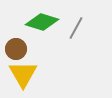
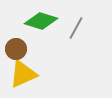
green diamond: moved 1 px left, 1 px up
yellow triangle: rotated 36 degrees clockwise
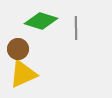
gray line: rotated 30 degrees counterclockwise
brown circle: moved 2 px right
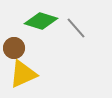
gray line: rotated 40 degrees counterclockwise
brown circle: moved 4 px left, 1 px up
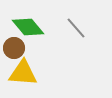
green diamond: moved 13 px left, 6 px down; rotated 32 degrees clockwise
yellow triangle: moved 1 px up; rotated 28 degrees clockwise
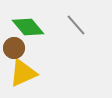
gray line: moved 3 px up
yellow triangle: rotated 28 degrees counterclockwise
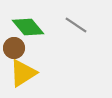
gray line: rotated 15 degrees counterclockwise
yellow triangle: rotated 8 degrees counterclockwise
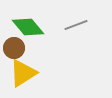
gray line: rotated 55 degrees counterclockwise
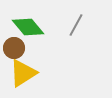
gray line: rotated 40 degrees counterclockwise
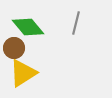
gray line: moved 2 px up; rotated 15 degrees counterclockwise
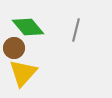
gray line: moved 7 px down
yellow triangle: rotated 16 degrees counterclockwise
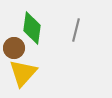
green diamond: moved 4 px right, 1 px down; rotated 48 degrees clockwise
